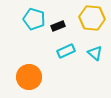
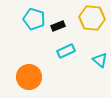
cyan triangle: moved 5 px right, 7 px down
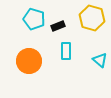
yellow hexagon: rotated 10 degrees clockwise
cyan rectangle: rotated 66 degrees counterclockwise
orange circle: moved 16 px up
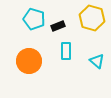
cyan triangle: moved 3 px left, 1 px down
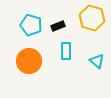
cyan pentagon: moved 3 px left, 6 px down
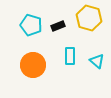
yellow hexagon: moved 3 px left
cyan rectangle: moved 4 px right, 5 px down
orange circle: moved 4 px right, 4 px down
